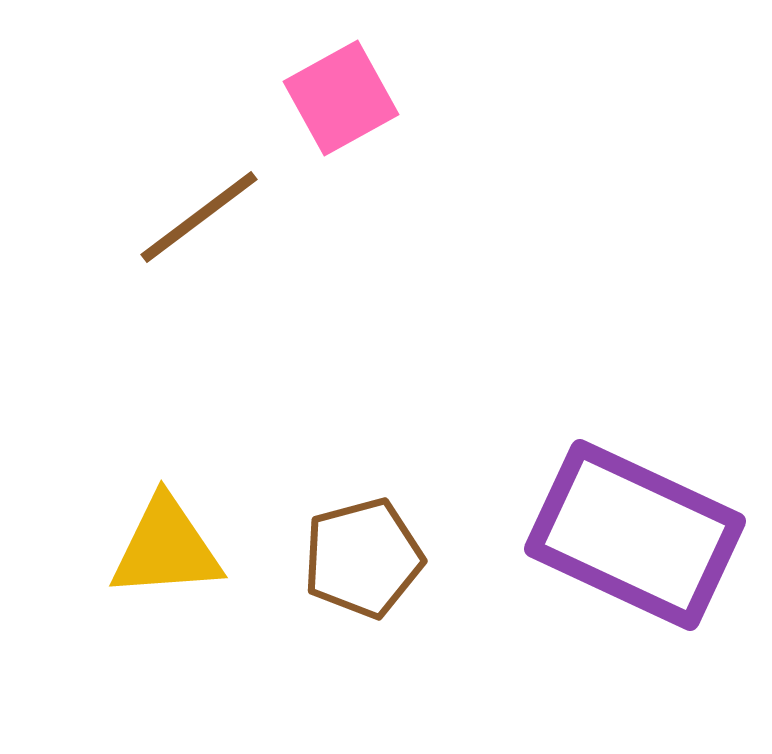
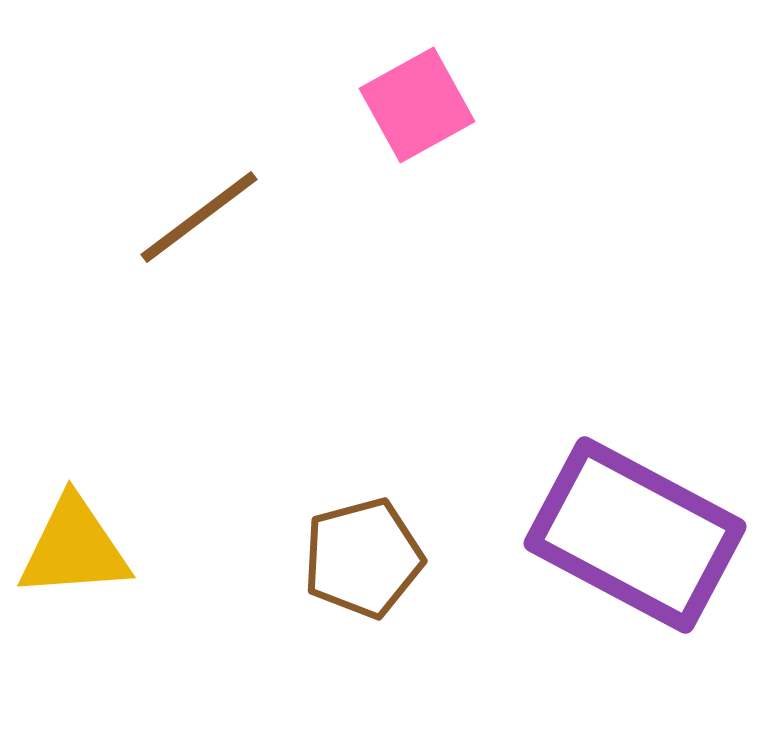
pink square: moved 76 px right, 7 px down
purple rectangle: rotated 3 degrees clockwise
yellow triangle: moved 92 px left
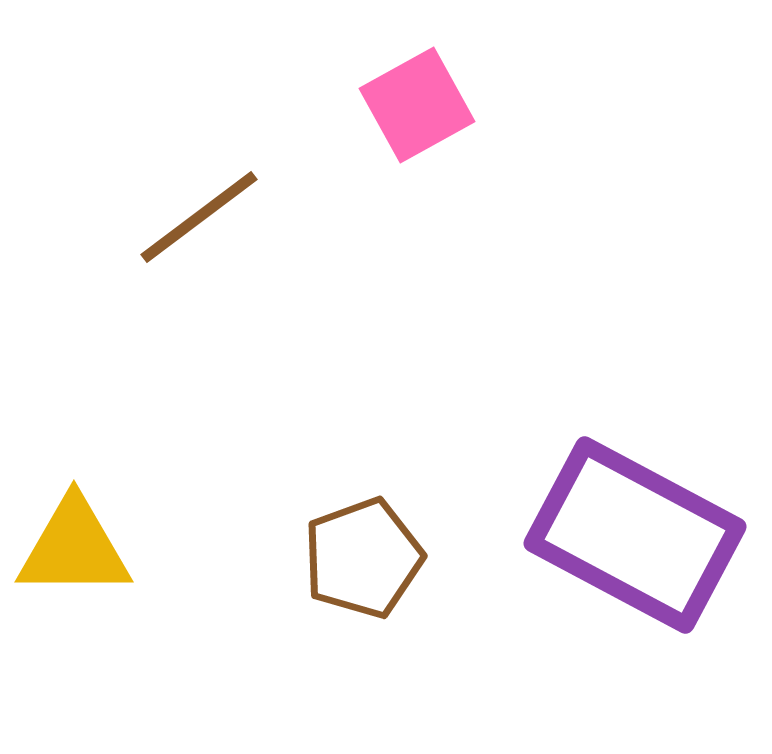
yellow triangle: rotated 4 degrees clockwise
brown pentagon: rotated 5 degrees counterclockwise
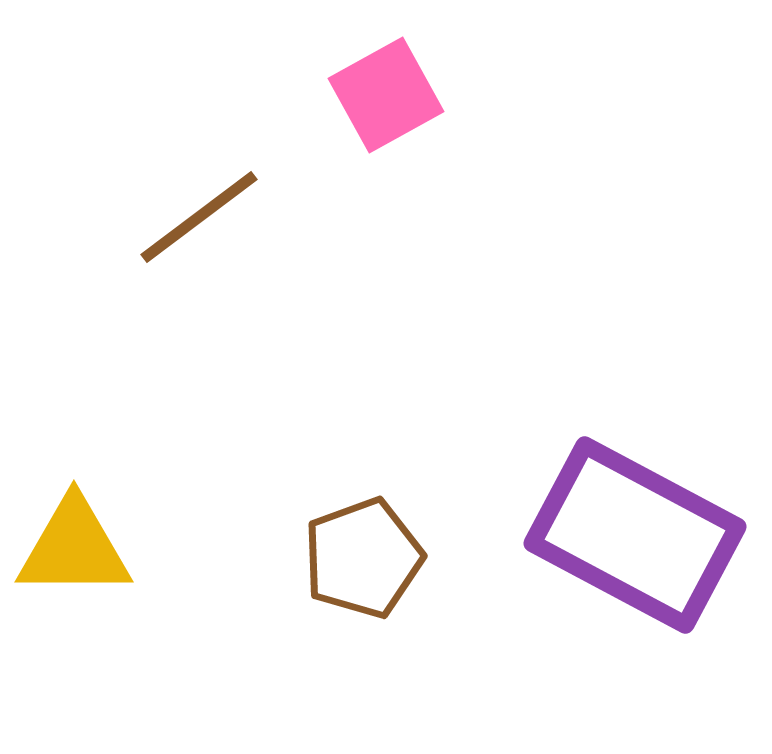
pink square: moved 31 px left, 10 px up
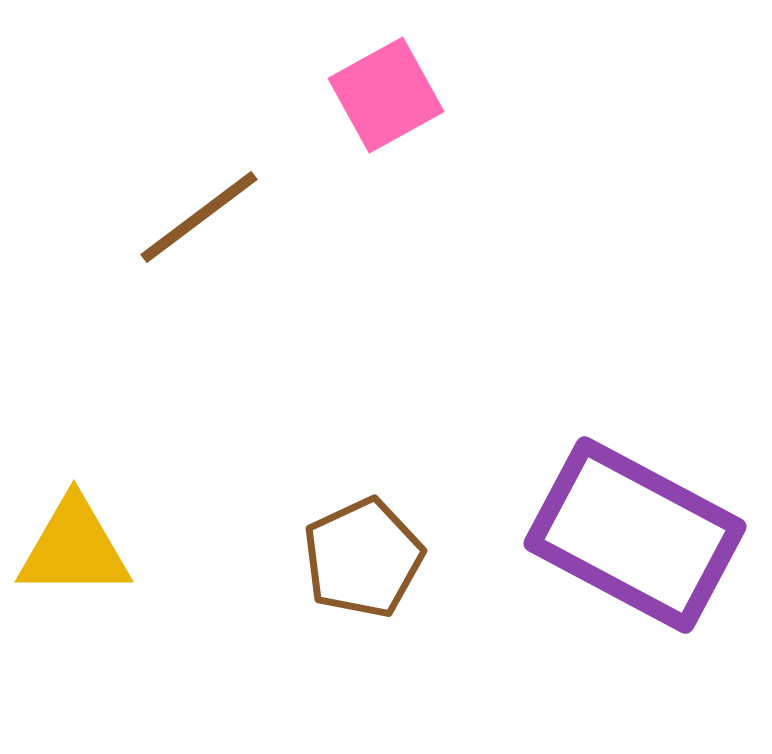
brown pentagon: rotated 5 degrees counterclockwise
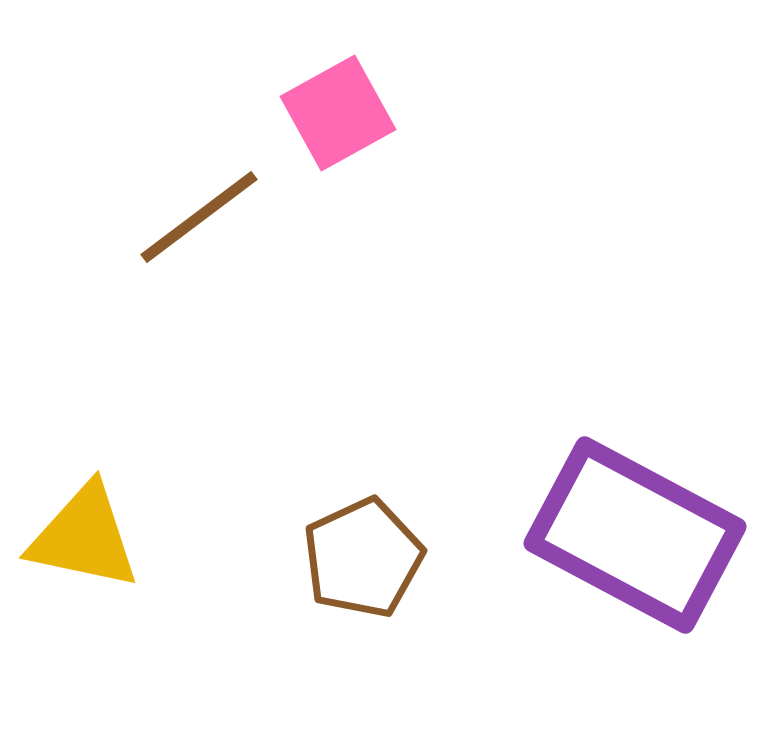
pink square: moved 48 px left, 18 px down
yellow triangle: moved 10 px right, 11 px up; rotated 12 degrees clockwise
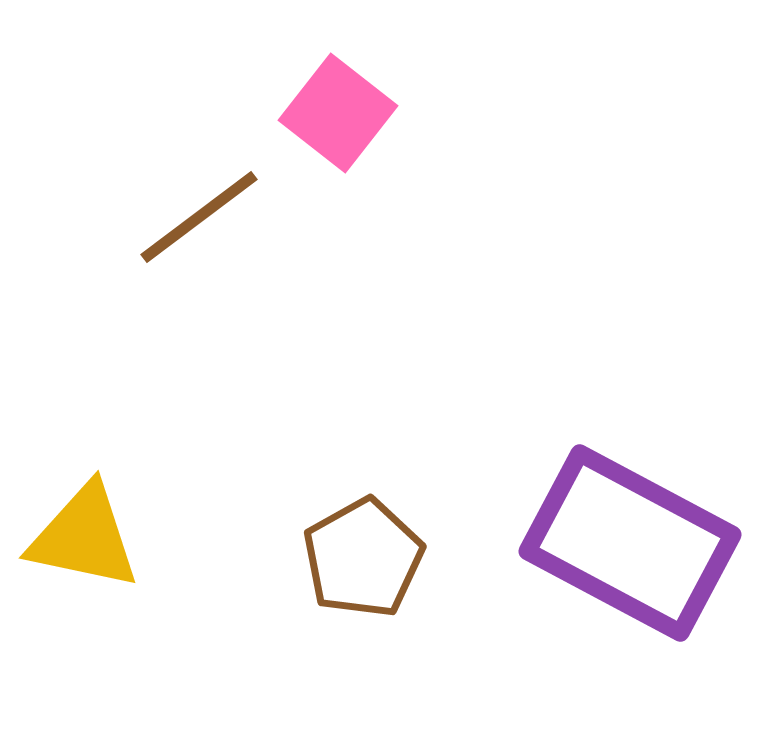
pink square: rotated 23 degrees counterclockwise
purple rectangle: moved 5 px left, 8 px down
brown pentagon: rotated 4 degrees counterclockwise
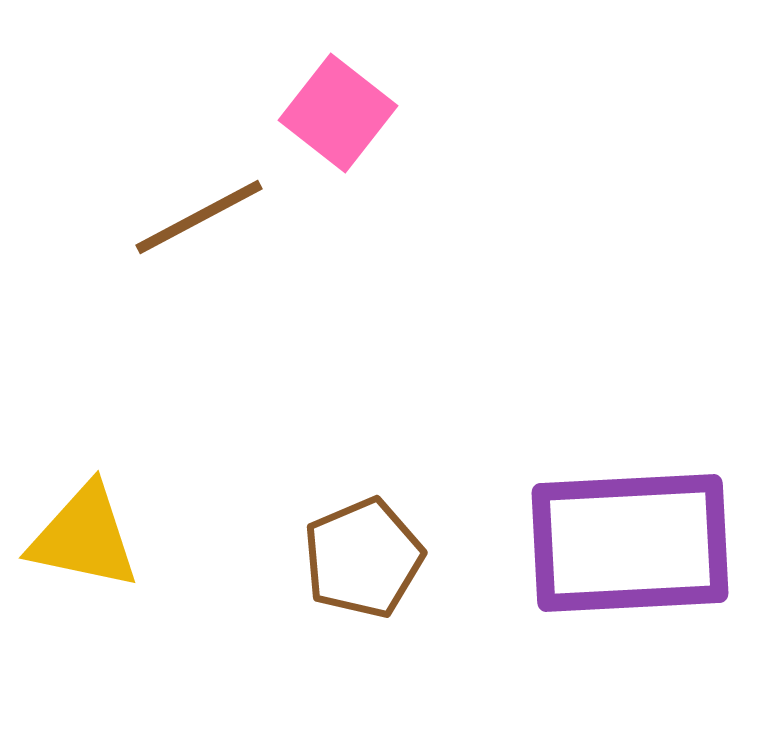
brown line: rotated 9 degrees clockwise
purple rectangle: rotated 31 degrees counterclockwise
brown pentagon: rotated 6 degrees clockwise
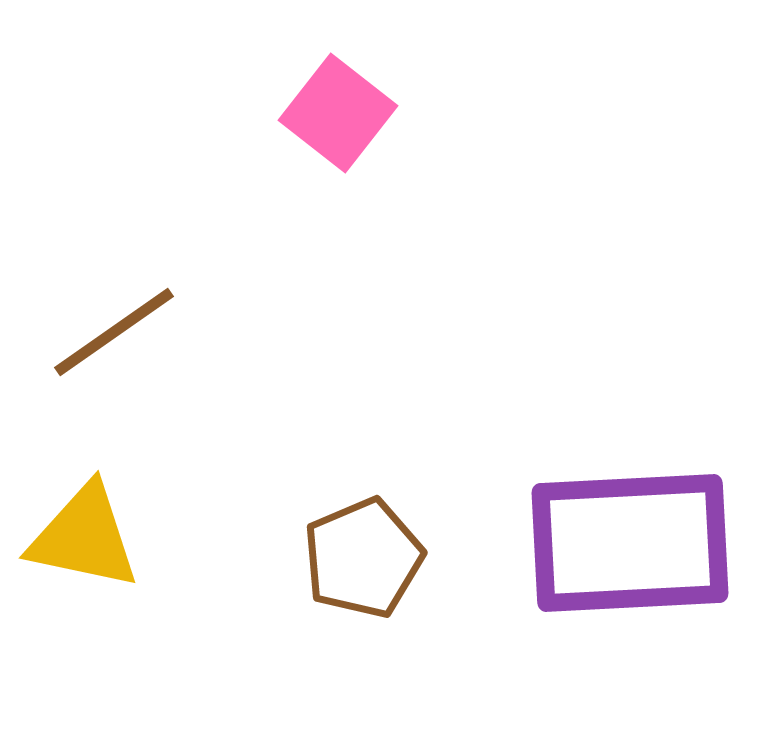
brown line: moved 85 px left, 115 px down; rotated 7 degrees counterclockwise
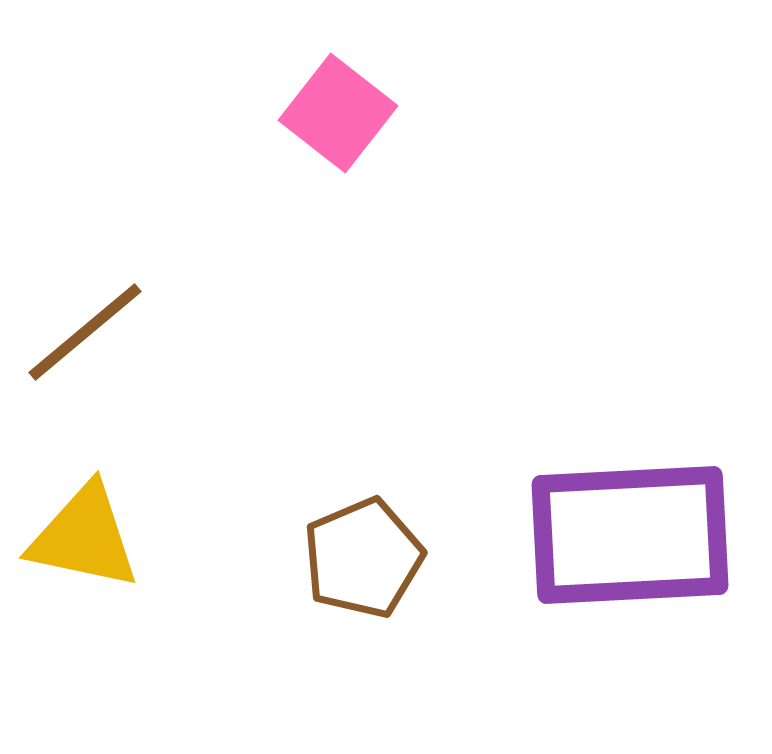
brown line: moved 29 px left; rotated 5 degrees counterclockwise
purple rectangle: moved 8 px up
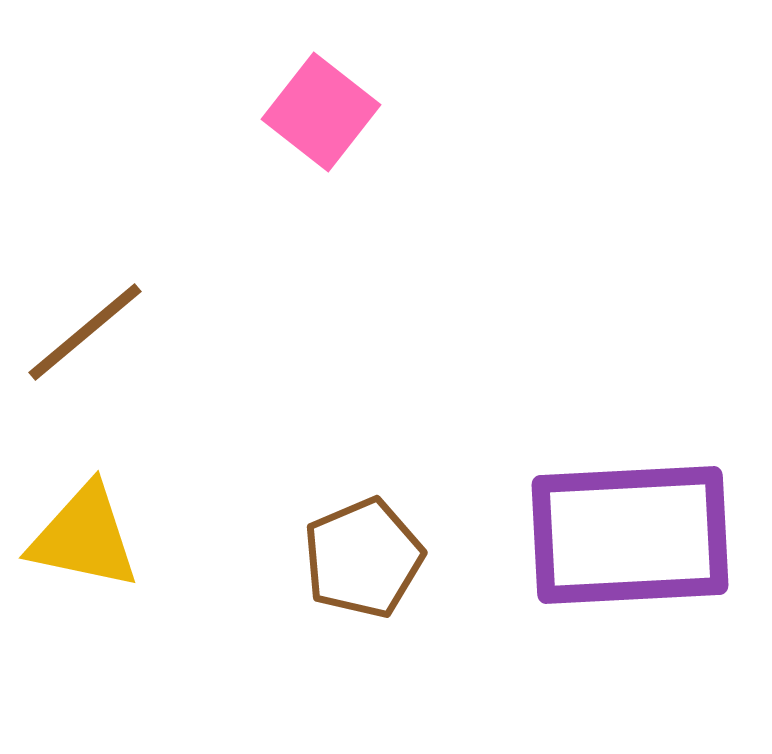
pink square: moved 17 px left, 1 px up
